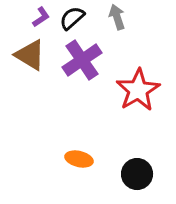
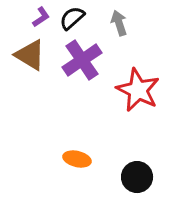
gray arrow: moved 2 px right, 6 px down
red star: rotated 15 degrees counterclockwise
orange ellipse: moved 2 px left
black circle: moved 3 px down
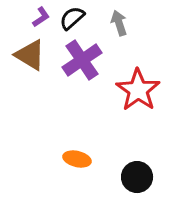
red star: rotated 9 degrees clockwise
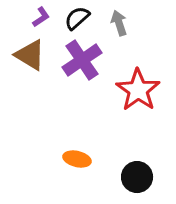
black semicircle: moved 5 px right
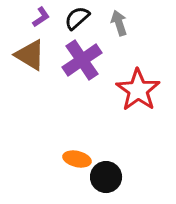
black circle: moved 31 px left
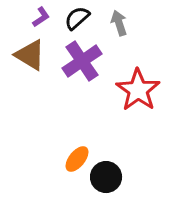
purple cross: moved 1 px down
orange ellipse: rotated 64 degrees counterclockwise
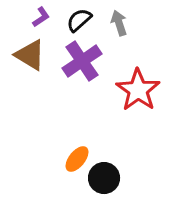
black semicircle: moved 2 px right, 2 px down
black circle: moved 2 px left, 1 px down
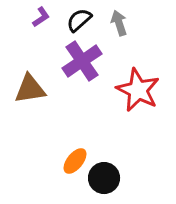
brown triangle: moved 34 px down; rotated 40 degrees counterclockwise
red star: rotated 9 degrees counterclockwise
orange ellipse: moved 2 px left, 2 px down
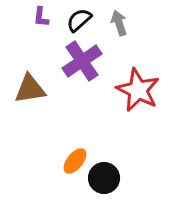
purple L-shape: rotated 130 degrees clockwise
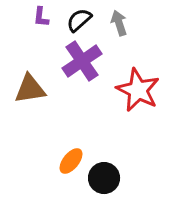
orange ellipse: moved 4 px left
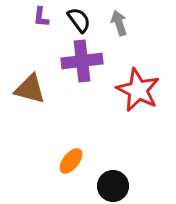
black semicircle: rotated 96 degrees clockwise
purple cross: rotated 27 degrees clockwise
brown triangle: rotated 24 degrees clockwise
black circle: moved 9 px right, 8 px down
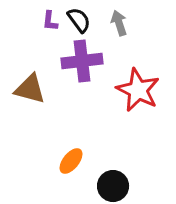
purple L-shape: moved 9 px right, 4 px down
